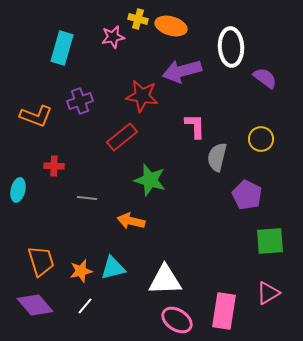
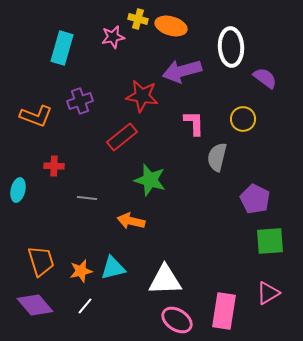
pink L-shape: moved 1 px left, 3 px up
yellow circle: moved 18 px left, 20 px up
purple pentagon: moved 8 px right, 4 px down
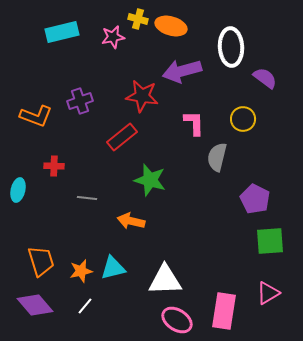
cyan rectangle: moved 16 px up; rotated 60 degrees clockwise
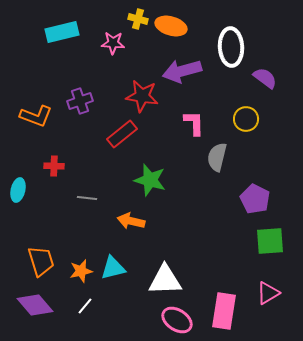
pink star: moved 6 px down; rotated 15 degrees clockwise
yellow circle: moved 3 px right
red rectangle: moved 3 px up
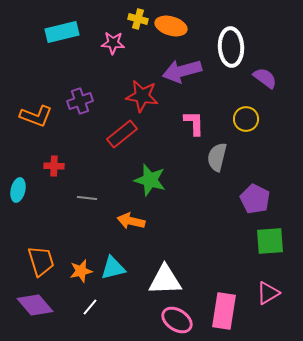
white line: moved 5 px right, 1 px down
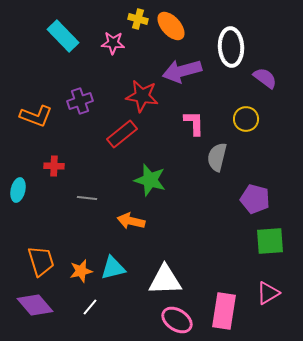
orange ellipse: rotated 32 degrees clockwise
cyan rectangle: moved 1 px right, 4 px down; rotated 60 degrees clockwise
purple pentagon: rotated 12 degrees counterclockwise
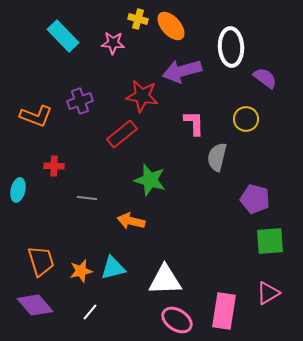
white line: moved 5 px down
